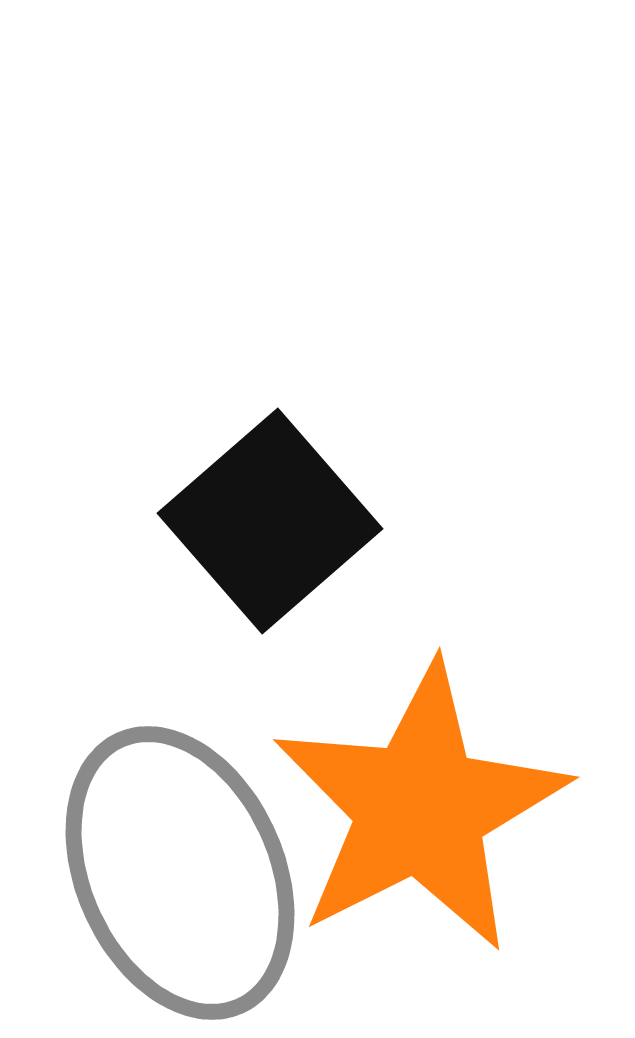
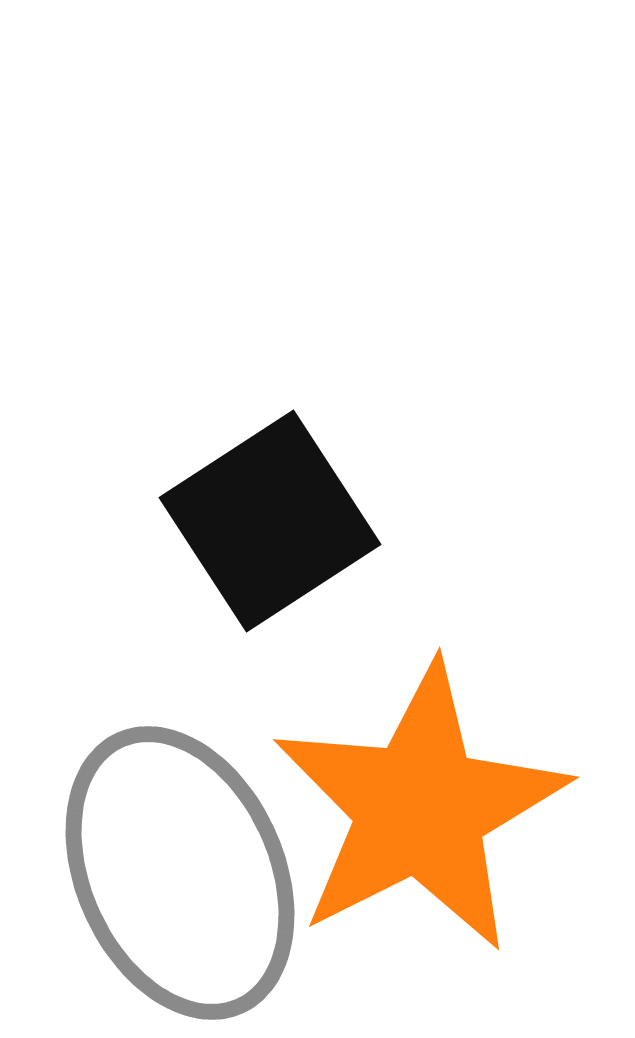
black square: rotated 8 degrees clockwise
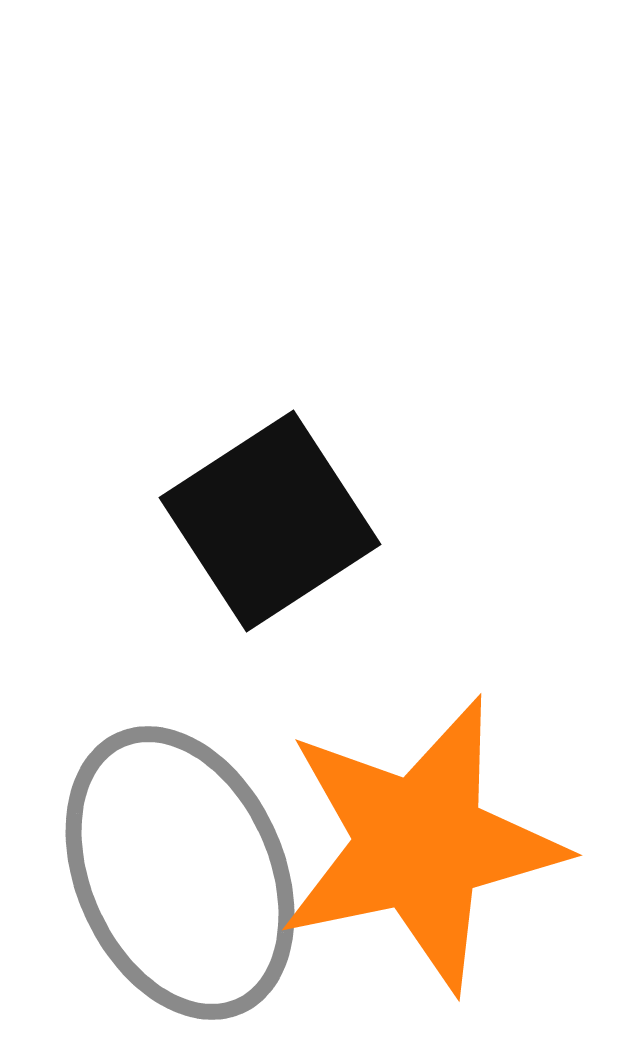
orange star: moved 36 px down; rotated 15 degrees clockwise
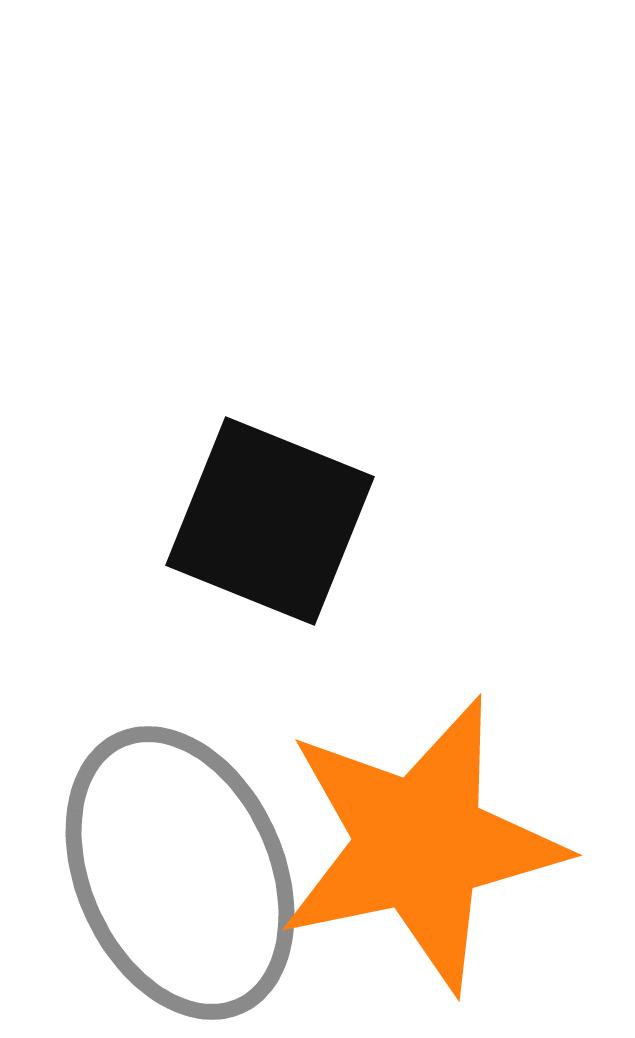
black square: rotated 35 degrees counterclockwise
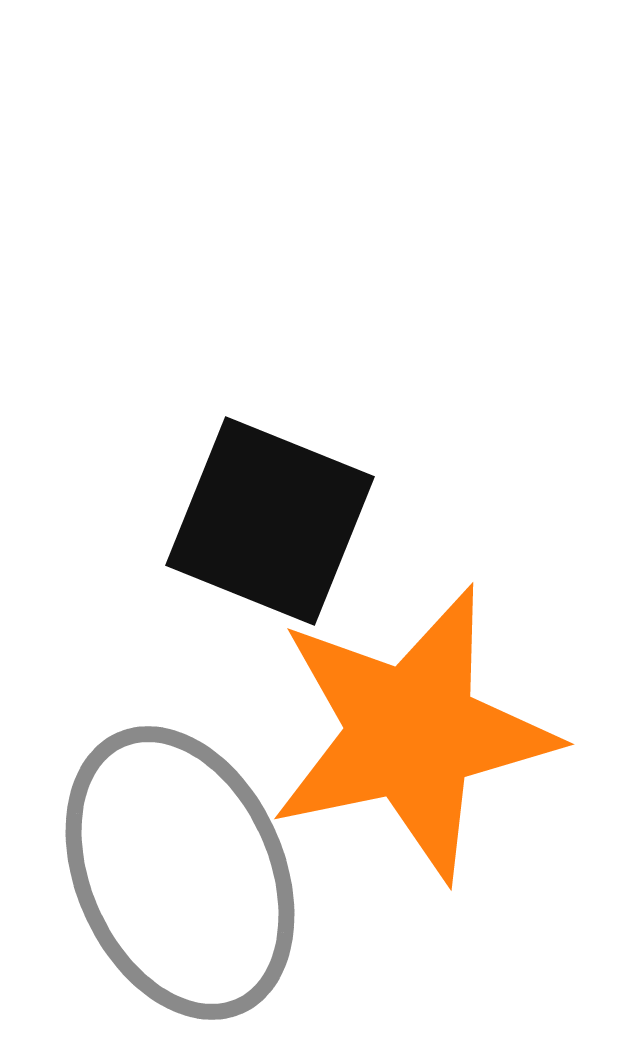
orange star: moved 8 px left, 111 px up
